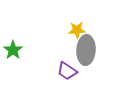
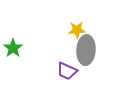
green star: moved 2 px up
purple trapezoid: rotated 10 degrees counterclockwise
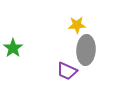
yellow star: moved 5 px up
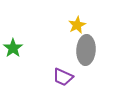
yellow star: rotated 24 degrees counterclockwise
purple trapezoid: moved 4 px left, 6 px down
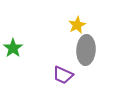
purple trapezoid: moved 2 px up
